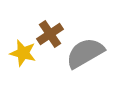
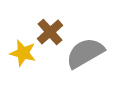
brown cross: moved 2 px up; rotated 8 degrees counterclockwise
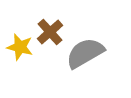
yellow star: moved 3 px left, 6 px up
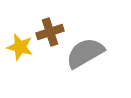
brown cross: rotated 24 degrees clockwise
